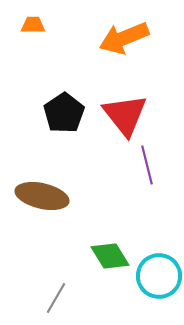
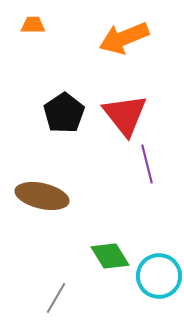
purple line: moved 1 px up
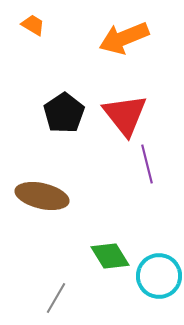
orange trapezoid: rotated 30 degrees clockwise
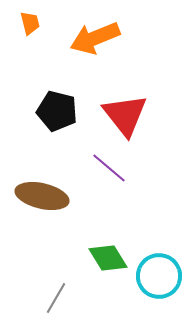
orange trapezoid: moved 3 px left, 2 px up; rotated 45 degrees clockwise
orange arrow: moved 29 px left
black pentagon: moved 7 px left, 2 px up; rotated 24 degrees counterclockwise
purple line: moved 38 px left, 4 px down; rotated 36 degrees counterclockwise
green diamond: moved 2 px left, 2 px down
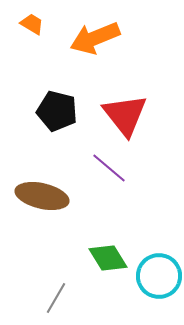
orange trapezoid: moved 2 px right, 1 px down; rotated 45 degrees counterclockwise
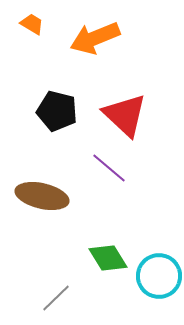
red triangle: rotated 9 degrees counterclockwise
gray line: rotated 16 degrees clockwise
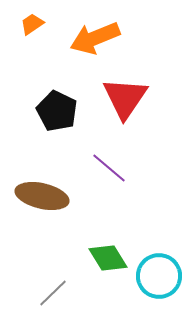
orange trapezoid: rotated 65 degrees counterclockwise
black pentagon: rotated 12 degrees clockwise
red triangle: moved 17 px up; rotated 21 degrees clockwise
gray line: moved 3 px left, 5 px up
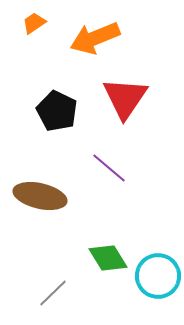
orange trapezoid: moved 2 px right, 1 px up
brown ellipse: moved 2 px left
cyan circle: moved 1 px left
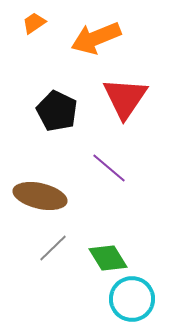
orange arrow: moved 1 px right
cyan circle: moved 26 px left, 23 px down
gray line: moved 45 px up
